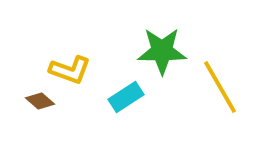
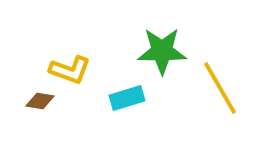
yellow line: moved 1 px down
cyan rectangle: moved 1 px right, 1 px down; rotated 16 degrees clockwise
brown diamond: rotated 32 degrees counterclockwise
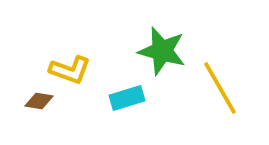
green star: rotated 15 degrees clockwise
brown diamond: moved 1 px left
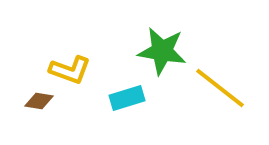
green star: rotated 6 degrees counterclockwise
yellow line: rotated 22 degrees counterclockwise
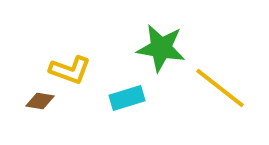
green star: moved 1 px left, 3 px up
brown diamond: moved 1 px right
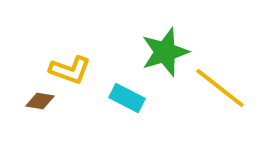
green star: moved 4 px right, 4 px down; rotated 27 degrees counterclockwise
cyan rectangle: rotated 44 degrees clockwise
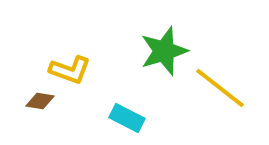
green star: moved 1 px left, 1 px up
cyan rectangle: moved 20 px down
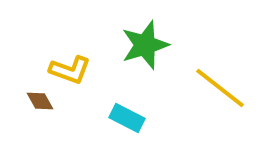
green star: moved 19 px left, 6 px up
brown diamond: rotated 52 degrees clockwise
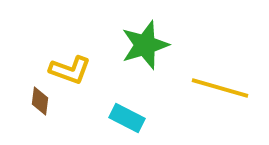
yellow line: rotated 22 degrees counterclockwise
brown diamond: rotated 36 degrees clockwise
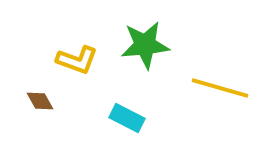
green star: rotated 12 degrees clockwise
yellow L-shape: moved 7 px right, 10 px up
brown diamond: rotated 36 degrees counterclockwise
